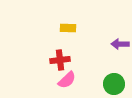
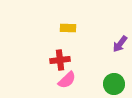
purple arrow: rotated 54 degrees counterclockwise
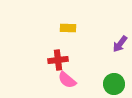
red cross: moved 2 px left
pink semicircle: rotated 84 degrees clockwise
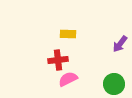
yellow rectangle: moved 6 px down
pink semicircle: moved 1 px right, 1 px up; rotated 114 degrees clockwise
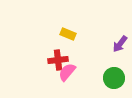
yellow rectangle: rotated 21 degrees clockwise
pink semicircle: moved 1 px left, 7 px up; rotated 24 degrees counterclockwise
green circle: moved 6 px up
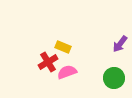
yellow rectangle: moved 5 px left, 13 px down
red cross: moved 10 px left, 2 px down; rotated 24 degrees counterclockwise
pink semicircle: rotated 30 degrees clockwise
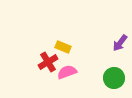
purple arrow: moved 1 px up
